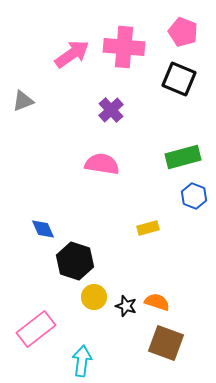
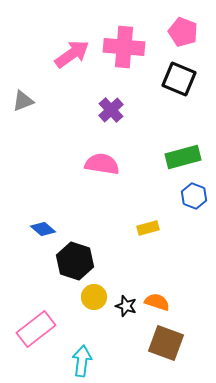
blue diamond: rotated 25 degrees counterclockwise
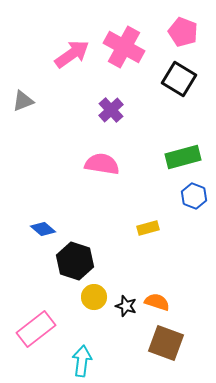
pink cross: rotated 24 degrees clockwise
black square: rotated 8 degrees clockwise
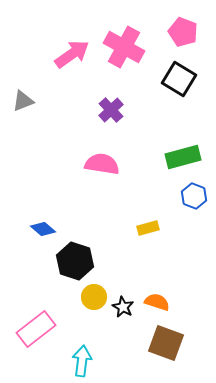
black star: moved 3 px left, 1 px down; rotated 10 degrees clockwise
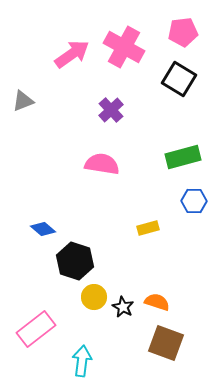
pink pentagon: rotated 28 degrees counterclockwise
blue hexagon: moved 5 px down; rotated 20 degrees counterclockwise
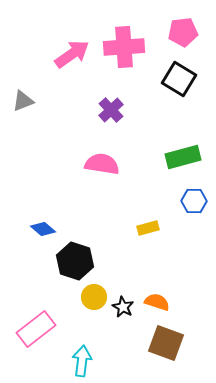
pink cross: rotated 33 degrees counterclockwise
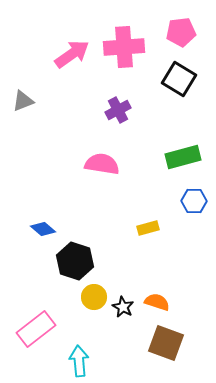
pink pentagon: moved 2 px left
purple cross: moved 7 px right; rotated 15 degrees clockwise
cyan arrow: moved 3 px left; rotated 12 degrees counterclockwise
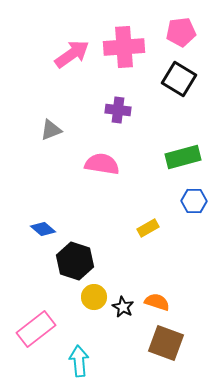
gray triangle: moved 28 px right, 29 px down
purple cross: rotated 35 degrees clockwise
yellow rectangle: rotated 15 degrees counterclockwise
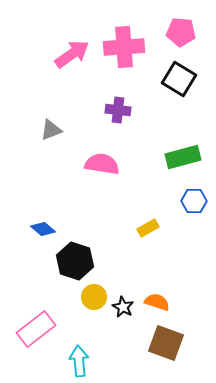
pink pentagon: rotated 12 degrees clockwise
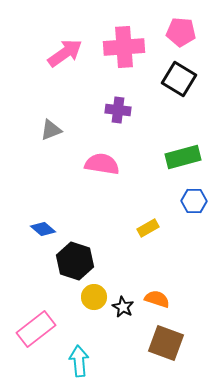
pink arrow: moved 7 px left, 1 px up
orange semicircle: moved 3 px up
